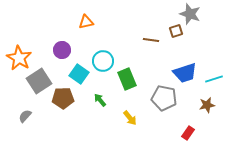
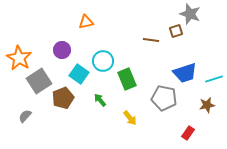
brown pentagon: rotated 20 degrees counterclockwise
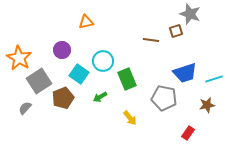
green arrow: moved 3 px up; rotated 80 degrees counterclockwise
gray semicircle: moved 8 px up
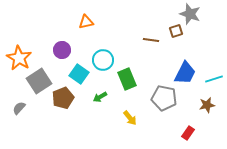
cyan circle: moved 1 px up
blue trapezoid: rotated 45 degrees counterclockwise
gray semicircle: moved 6 px left
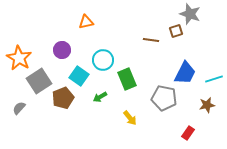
cyan square: moved 2 px down
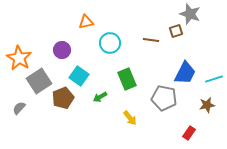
cyan circle: moved 7 px right, 17 px up
red rectangle: moved 1 px right
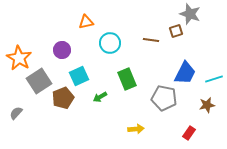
cyan square: rotated 30 degrees clockwise
gray semicircle: moved 3 px left, 5 px down
yellow arrow: moved 6 px right, 11 px down; rotated 56 degrees counterclockwise
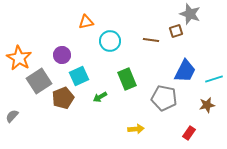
cyan circle: moved 2 px up
purple circle: moved 5 px down
blue trapezoid: moved 2 px up
gray semicircle: moved 4 px left, 3 px down
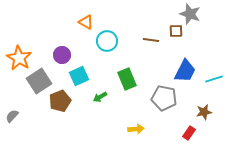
orange triangle: rotated 42 degrees clockwise
brown square: rotated 16 degrees clockwise
cyan circle: moved 3 px left
brown pentagon: moved 3 px left, 3 px down
brown star: moved 3 px left, 7 px down
